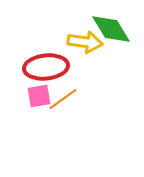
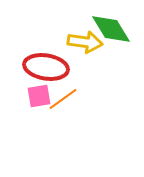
red ellipse: rotated 15 degrees clockwise
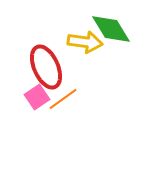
red ellipse: rotated 57 degrees clockwise
pink square: moved 2 px left, 1 px down; rotated 25 degrees counterclockwise
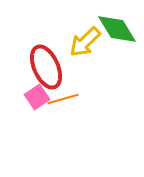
green diamond: moved 6 px right
yellow arrow: rotated 128 degrees clockwise
orange line: rotated 20 degrees clockwise
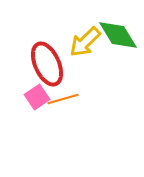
green diamond: moved 1 px right, 6 px down
red ellipse: moved 1 px right, 3 px up
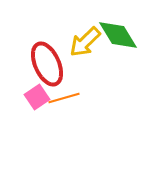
orange line: moved 1 px right, 1 px up
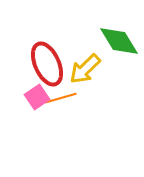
green diamond: moved 1 px right, 6 px down
yellow arrow: moved 27 px down
orange line: moved 3 px left
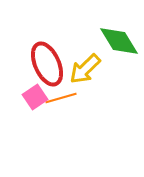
pink square: moved 2 px left
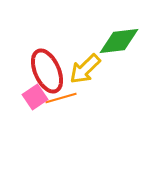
green diamond: rotated 66 degrees counterclockwise
red ellipse: moved 7 px down
